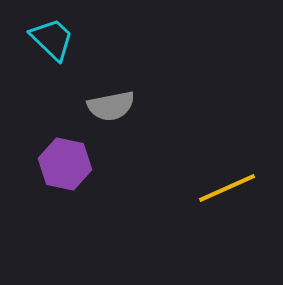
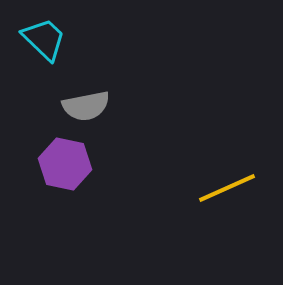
cyan trapezoid: moved 8 px left
gray semicircle: moved 25 px left
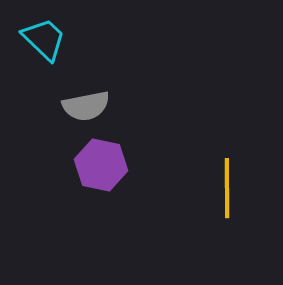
purple hexagon: moved 36 px right, 1 px down
yellow line: rotated 66 degrees counterclockwise
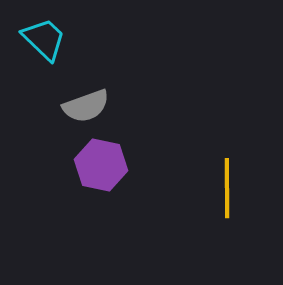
gray semicircle: rotated 9 degrees counterclockwise
